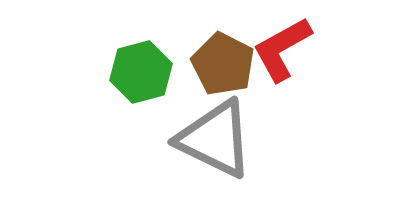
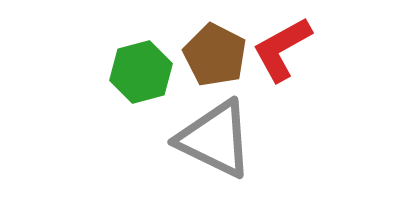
brown pentagon: moved 8 px left, 9 px up
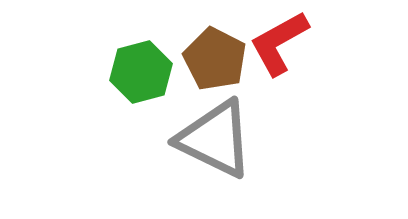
red L-shape: moved 3 px left, 6 px up
brown pentagon: moved 4 px down
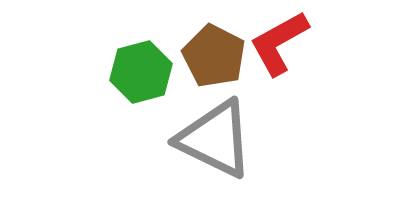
brown pentagon: moved 1 px left, 3 px up
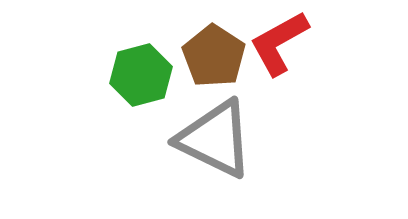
brown pentagon: rotated 6 degrees clockwise
green hexagon: moved 3 px down
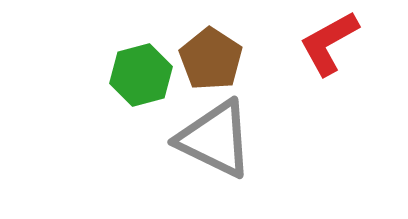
red L-shape: moved 50 px right
brown pentagon: moved 3 px left, 3 px down
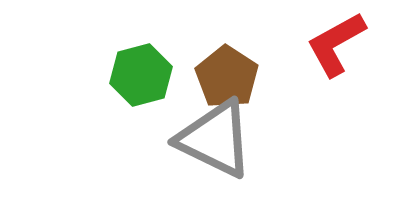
red L-shape: moved 7 px right, 1 px down
brown pentagon: moved 16 px right, 18 px down
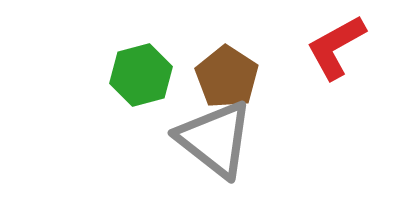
red L-shape: moved 3 px down
gray triangle: rotated 12 degrees clockwise
